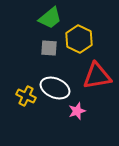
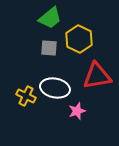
white ellipse: rotated 12 degrees counterclockwise
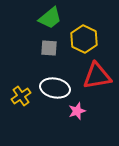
yellow hexagon: moved 5 px right
yellow cross: moved 5 px left; rotated 30 degrees clockwise
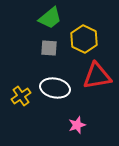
pink star: moved 14 px down
